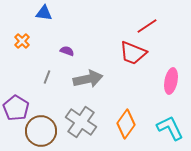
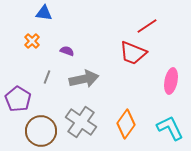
orange cross: moved 10 px right
gray arrow: moved 4 px left
purple pentagon: moved 2 px right, 9 px up
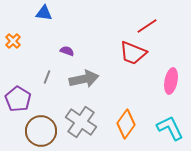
orange cross: moved 19 px left
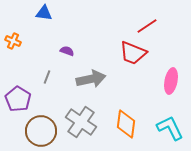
orange cross: rotated 21 degrees counterclockwise
gray arrow: moved 7 px right
orange diamond: rotated 28 degrees counterclockwise
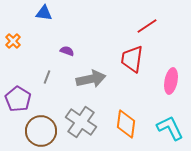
orange cross: rotated 21 degrees clockwise
red trapezoid: moved 1 px left, 6 px down; rotated 76 degrees clockwise
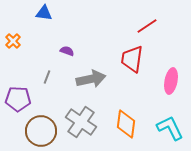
purple pentagon: rotated 30 degrees counterclockwise
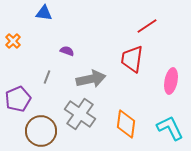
purple pentagon: rotated 25 degrees counterclockwise
gray cross: moved 1 px left, 8 px up
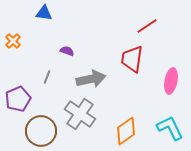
orange diamond: moved 7 px down; rotated 48 degrees clockwise
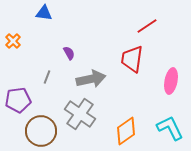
purple semicircle: moved 2 px right, 2 px down; rotated 40 degrees clockwise
purple pentagon: moved 1 px down; rotated 15 degrees clockwise
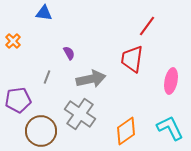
red line: rotated 20 degrees counterclockwise
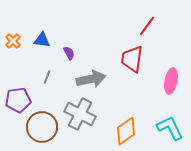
blue triangle: moved 2 px left, 27 px down
gray cross: rotated 8 degrees counterclockwise
brown circle: moved 1 px right, 4 px up
